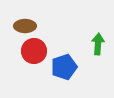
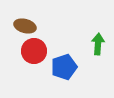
brown ellipse: rotated 15 degrees clockwise
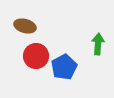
red circle: moved 2 px right, 5 px down
blue pentagon: rotated 10 degrees counterclockwise
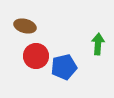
blue pentagon: rotated 15 degrees clockwise
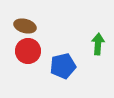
red circle: moved 8 px left, 5 px up
blue pentagon: moved 1 px left, 1 px up
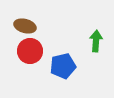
green arrow: moved 2 px left, 3 px up
red circle: moved 2 px right
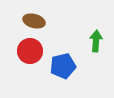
brown ellipse: moved 9 px right, 5 px up
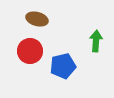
brown ellipse: moved 3 px right, 2 px up
